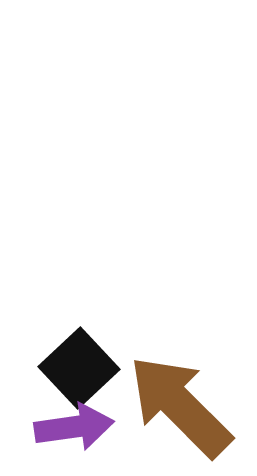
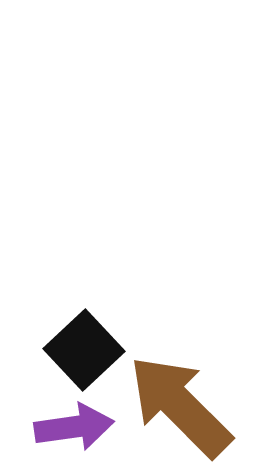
black square: moved 5 px right, 18 px up
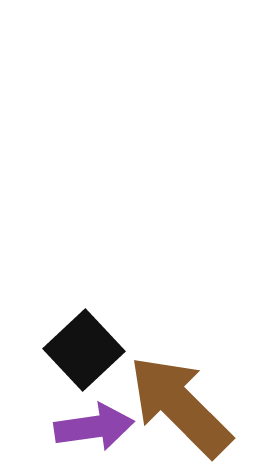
purple arrow: moved 20 px right
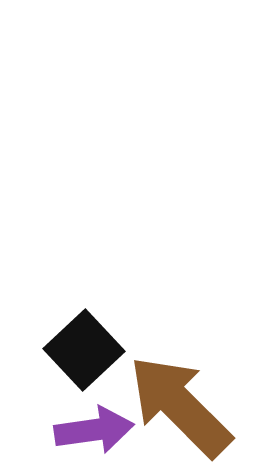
purple arrow: moved 3 px down
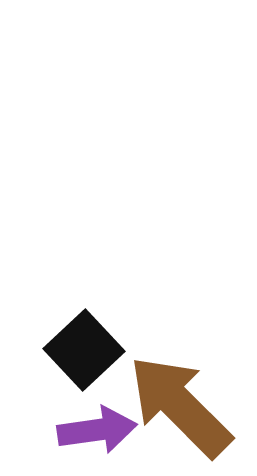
purple arrow: moved 3 px right
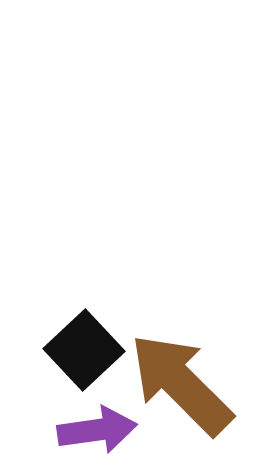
brown arrow: moved 1 px right, 22 px up
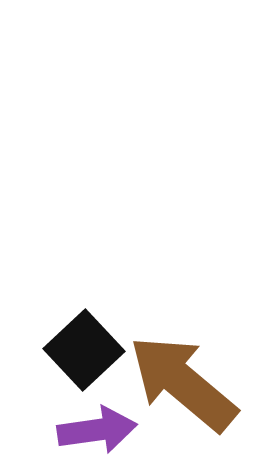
brown arrow: moved 2 px right, 1 px up; rotated 5 degrees counterclockwise
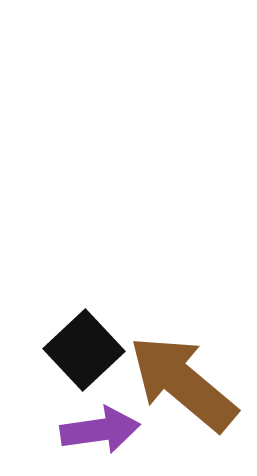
purple arrow: moved 3 px right
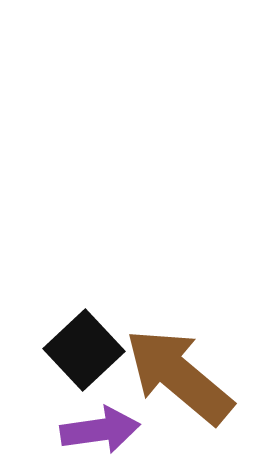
brown arrow: moved 4 px left, 7 px up
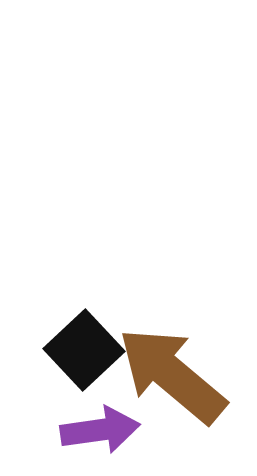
brown arrow: moved 7 px left, 1 px up
